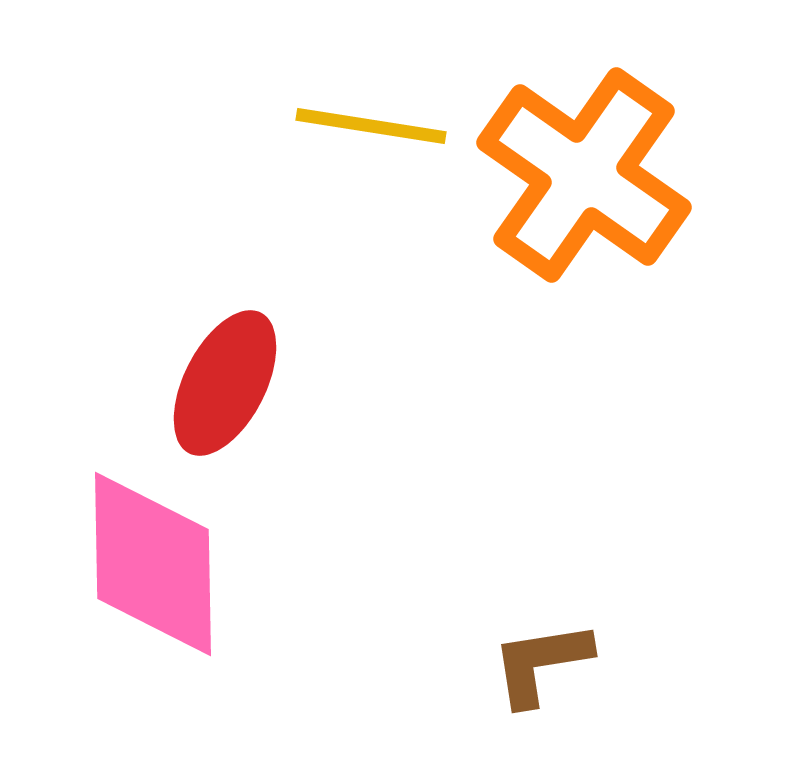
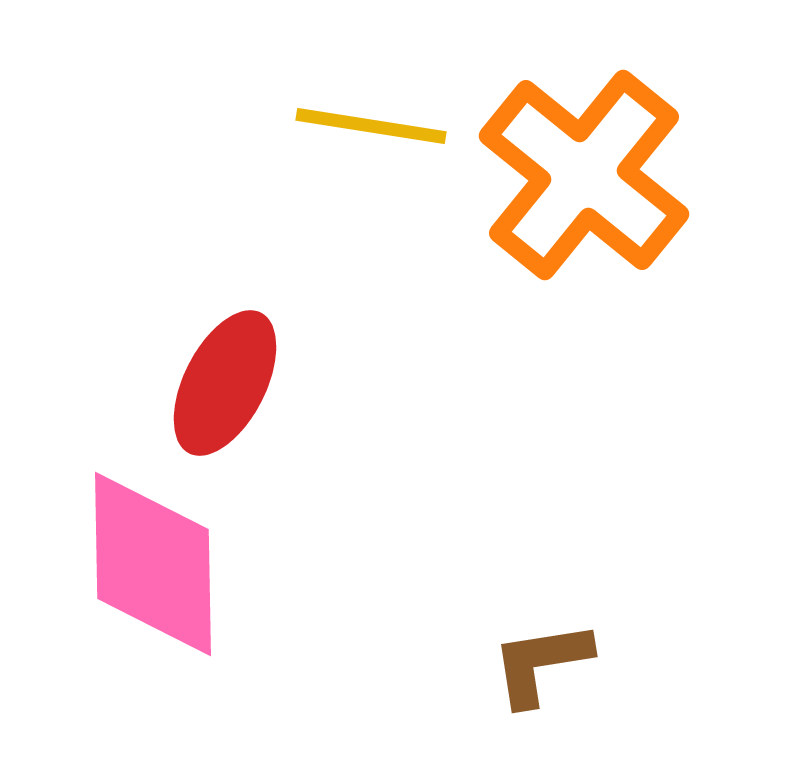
orange cross: rotated 4 degrees clockwise
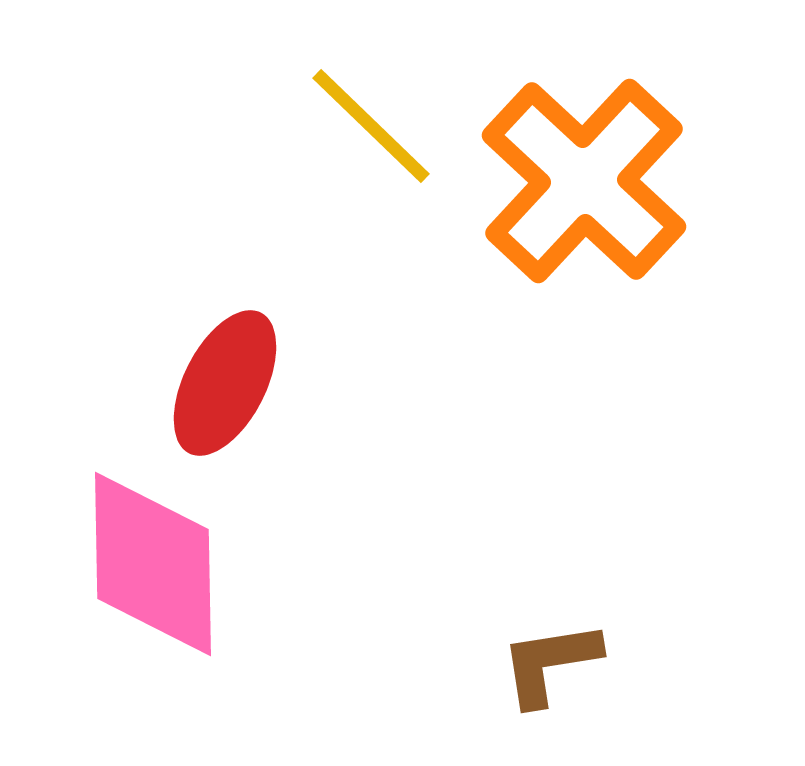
yellow line: rotated 35 degrees clockwise
orange cross: moved 6 px down; rotated 4 degrees clockwise
brown L-shape: moved 9 px right
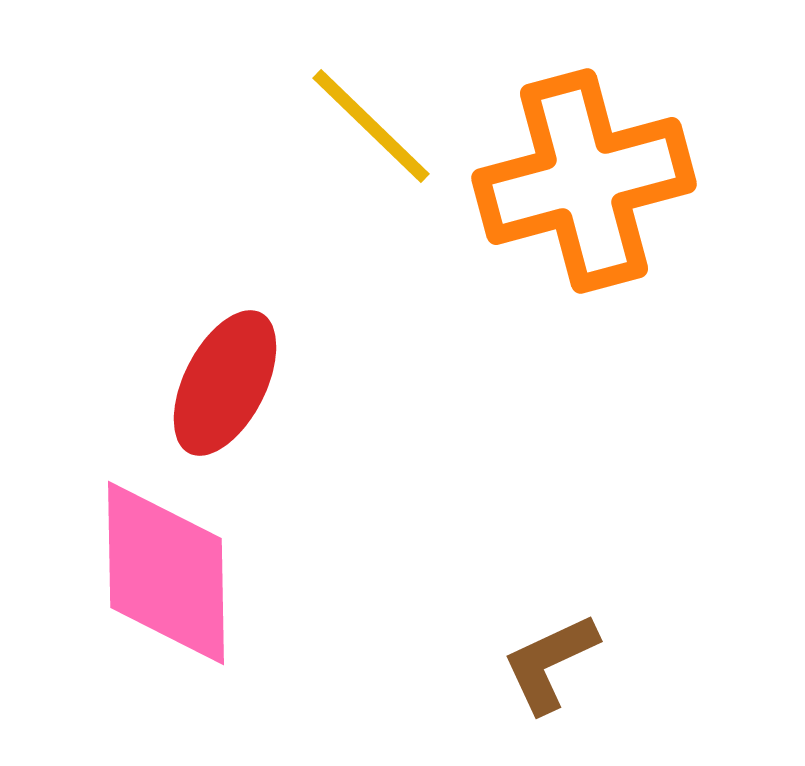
orange cross: rotated 32 degrees clockwise
pink diamond: moved 13 px right, 9 px down
brown L-shape: rotated 16 degrees counterclockwise
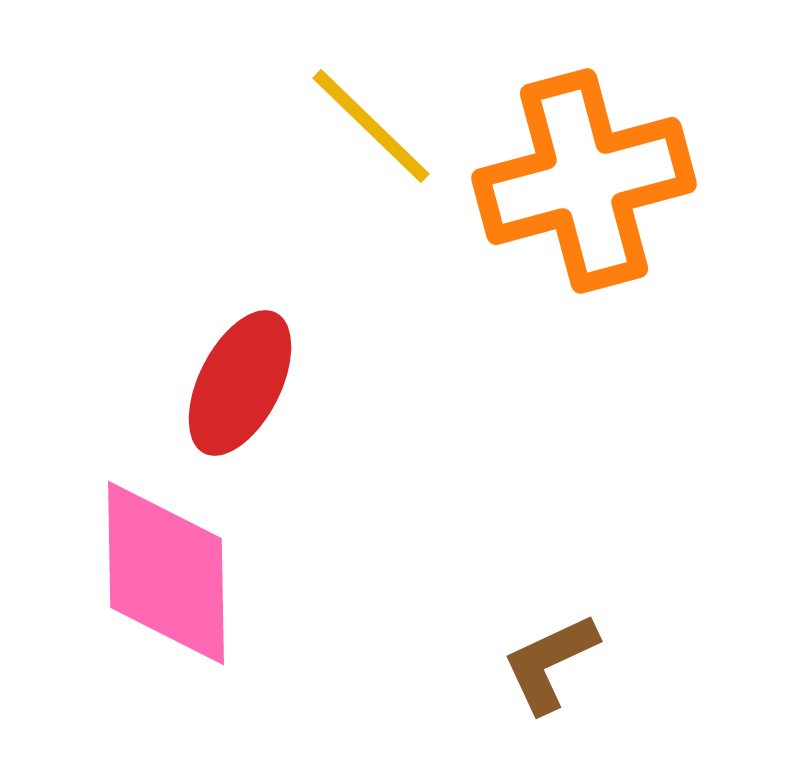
red ellipse: moved 15 px right
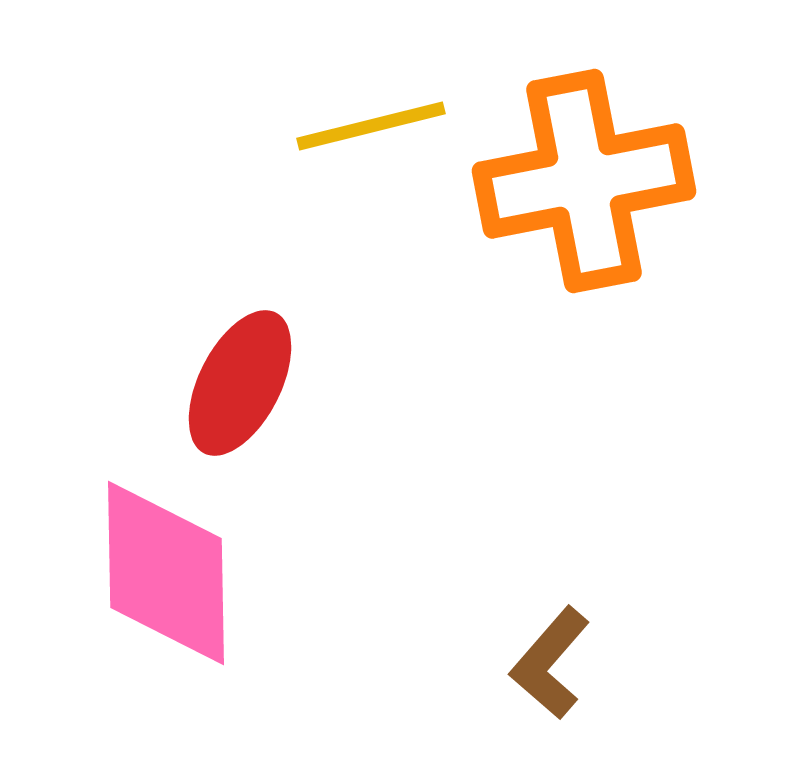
yellow line: rotated 58 degrees counterclockwise
orange cross: rotated 4 degrees clockwise
brown L-shape: rotated 24 degrees counterclockwise
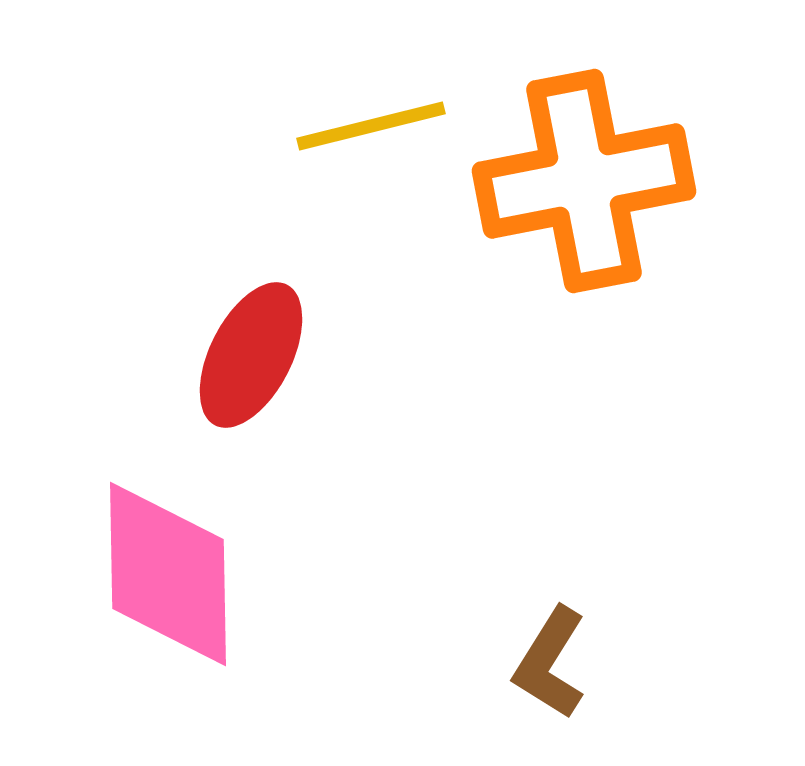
red ellipse: moved 11 px right, 28 px up
pink diamond: moved 2 px right, 1 px down
brown L-shape: rotated 9 degrees counterclockwise
